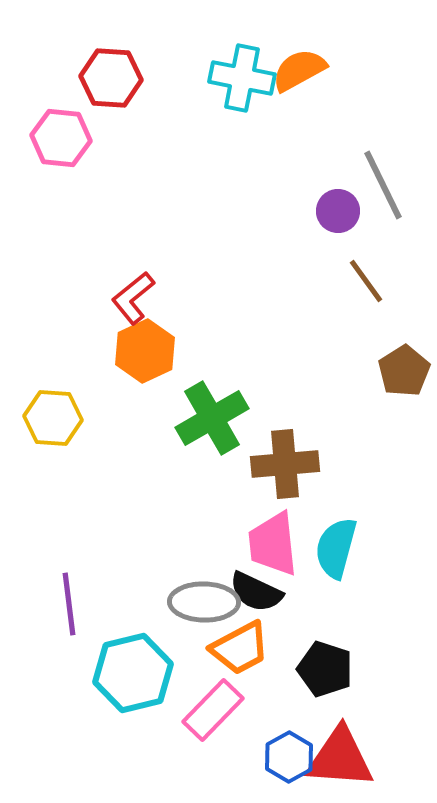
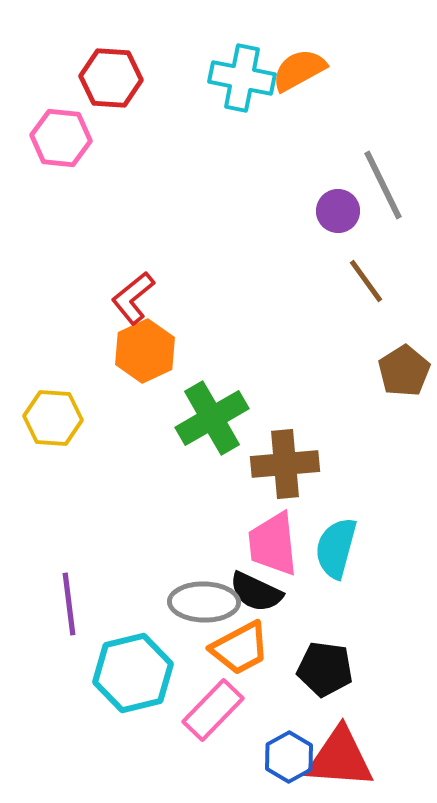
black pentagon: rotated 10 degrees counterclockwise
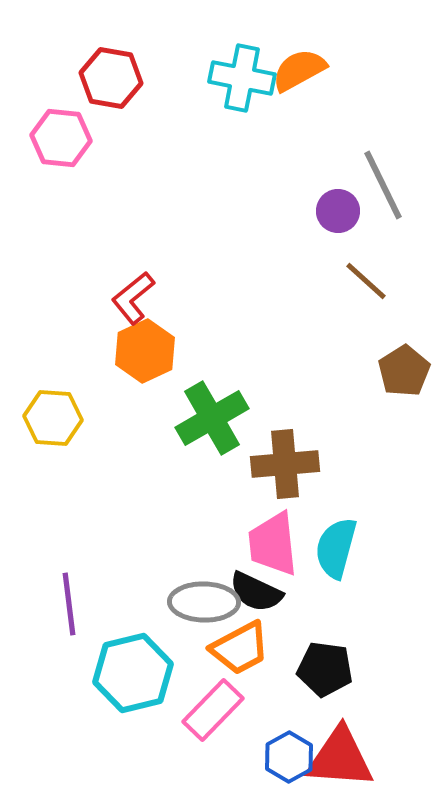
red hexagon: rotated 6 degrees clockwise
brown line: rotated 12 degrees counterclockwise
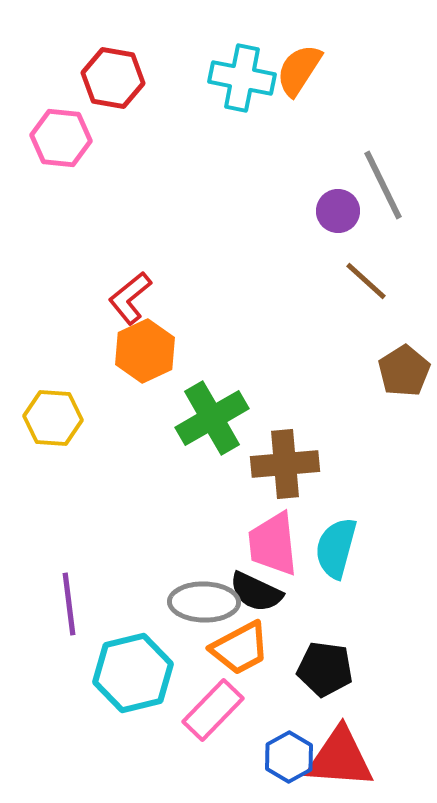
orange semicircle: rotated 28 degrees counterclockwise
red hexagon: moved 2 px right
red L-shape: moved 3 px left
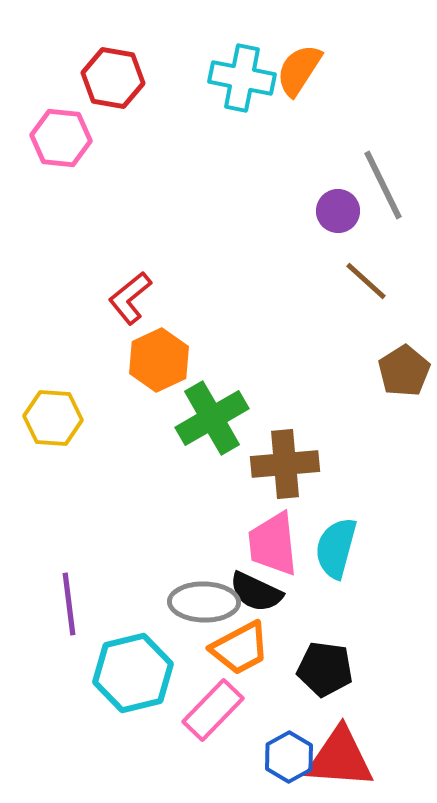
orange hexagon: moved 14 px right, 9 px down
